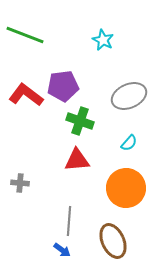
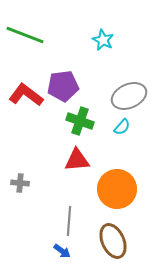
cyan semicircle: moved 7 px left, 16 px up
orange circle: moved 9 px left, 1 px down
blue arrow: moved 1 px down
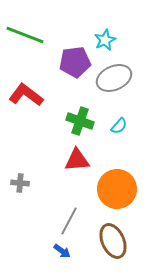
cyan star: moved 2 px right; rotated 20 degrees clockwise
purple pentagon: moved 12 px right, 24 px up
gray ellipse: moved 15 px left, 18 px up
cyan semicircle: moved 3 px left, 1 px up
gray line: rotated 24 degrees clockwise
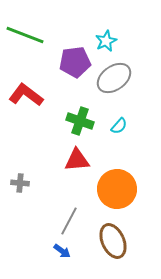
cyan star: moved 1 px right, 1 px down
gray ellipse: rotated 12 degrees counterclockwise
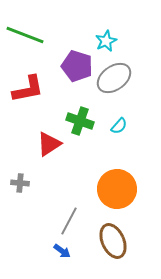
purple pentagon: moved 2 px right, 4 px down; rotated 24 degrees clockwise
red L-shape: moved 2 px right, 6 px up; rotated 132 degrees clockwise
red triangle: moved 28 px left, 16 px up; rotated 28 degrees counterclockwise
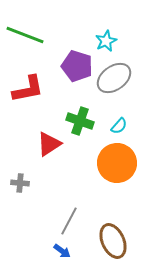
orange circle: moved 26 px up
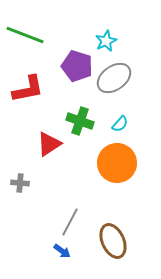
cyan semicircle: moved 1 px right, 2 px up
gray line: moved 1 px right, 1 px down
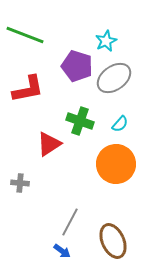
orange circle: moved 1 px left, 1 px down
